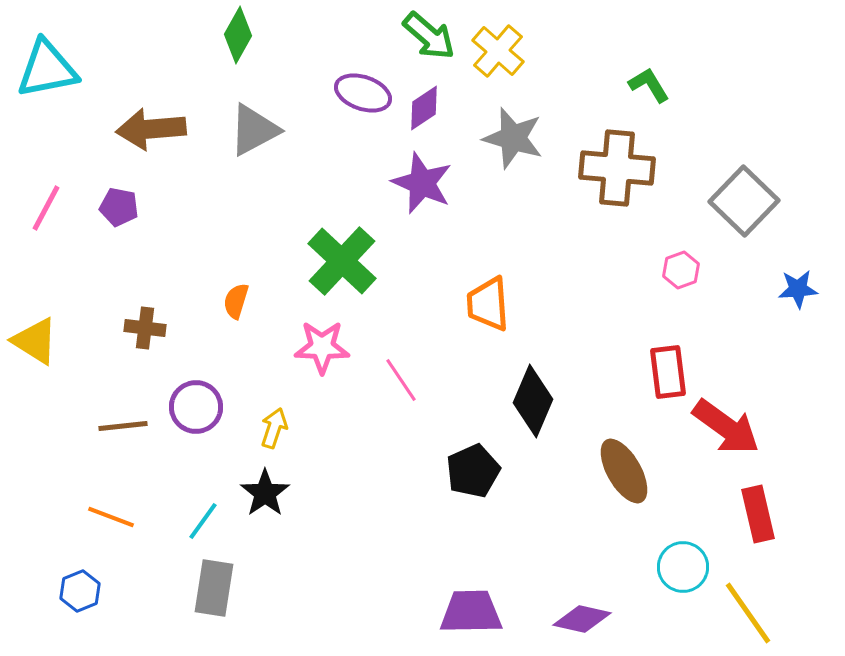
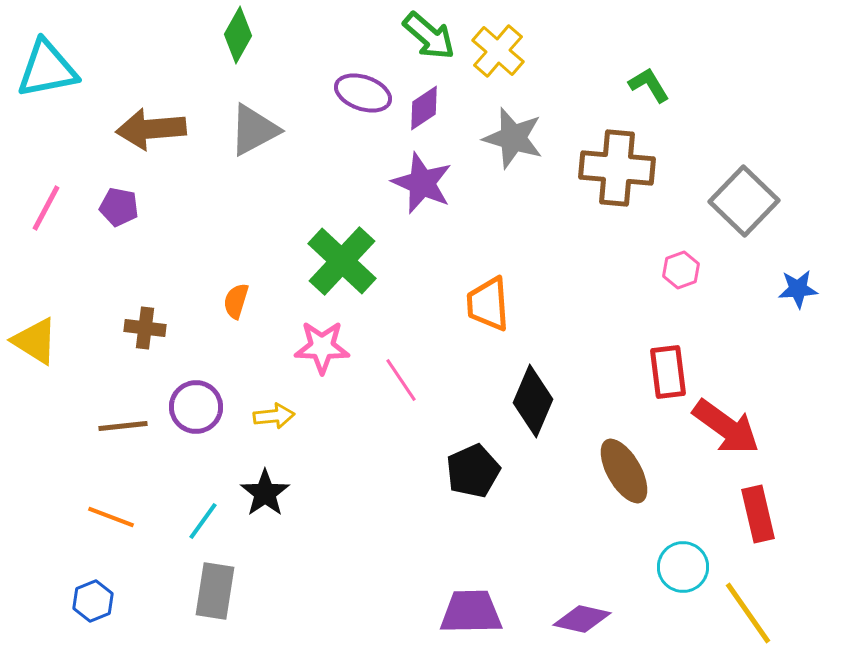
yellow arrow at (274, 428): moved 12 px up; rotated 66 degrees clockwise
gray rectangle at (214, 588): moved 1 px right, 3 px down
blue hexagon at (80, 591): moved 13 px right, 10 px down
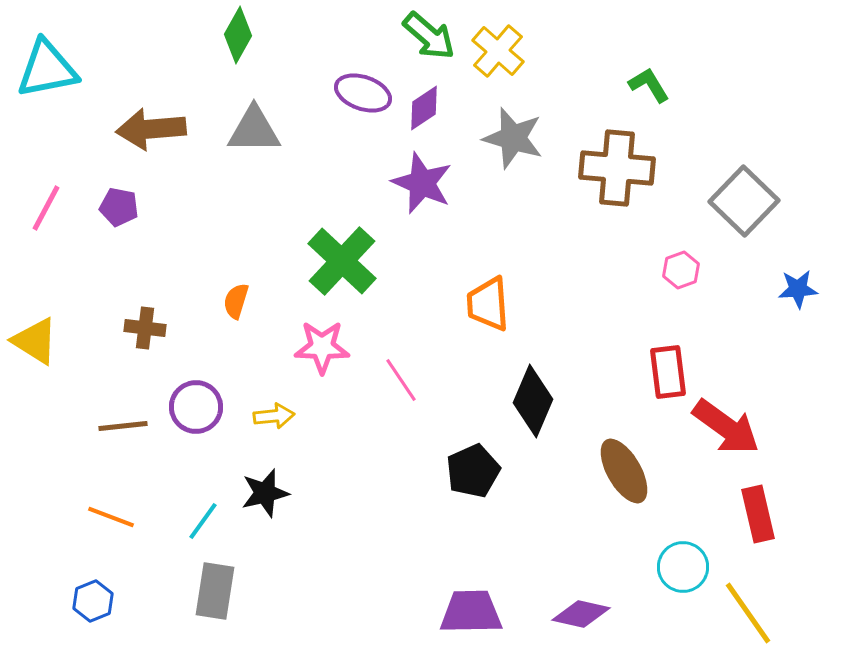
gray triangle at (254, 130): rotated 28 degrees clockwise
black star at (265, 493): rotated 21 degrees clockwise
purple diamond at (582, 619): moved 1 px left, 5 px up
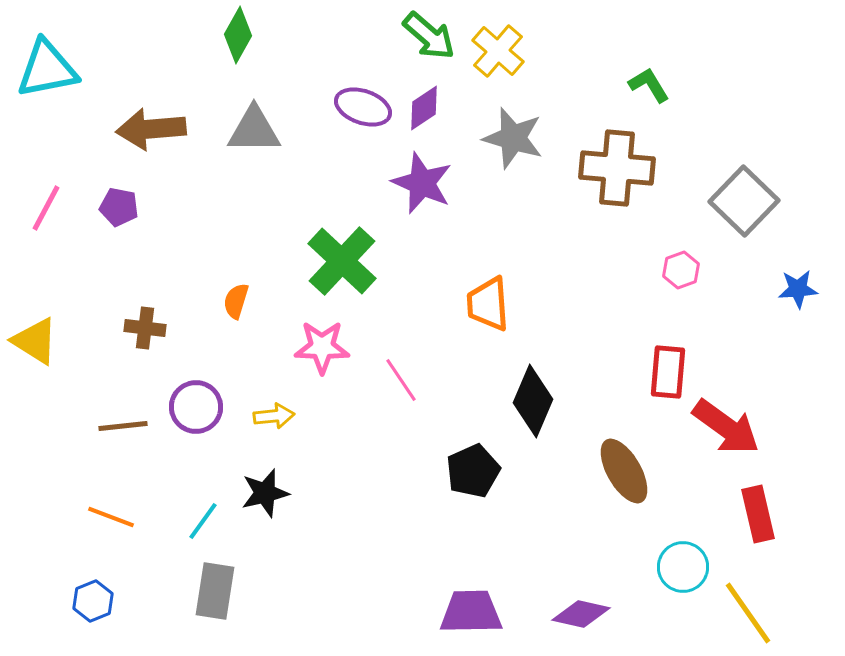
purple ellipse at (363, 93): moved 14 px down
red rectangle at (668, 372): rotated 12 degrees clockwise
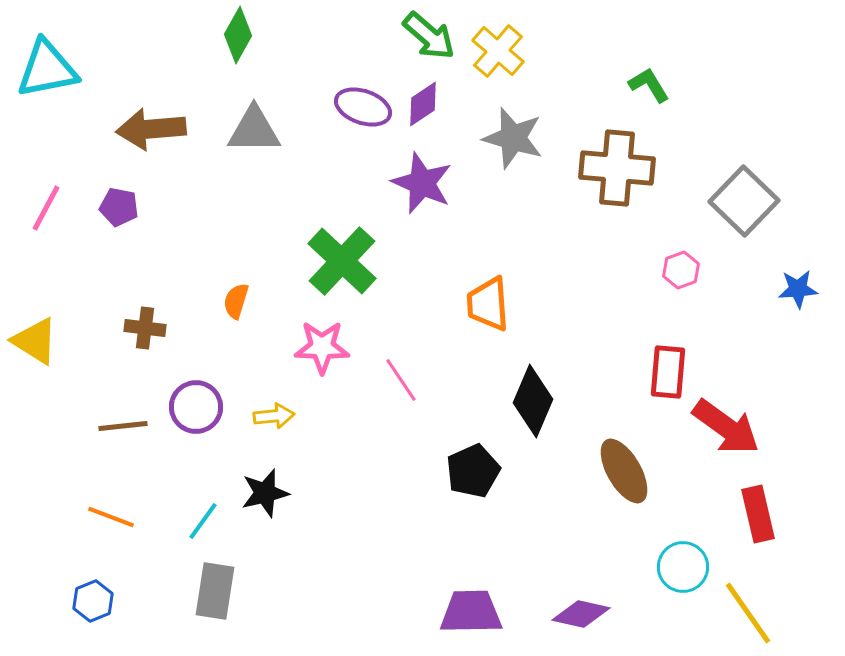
purple diamond at (424, 108): moved 1 px left, 4 px up
